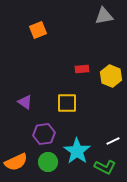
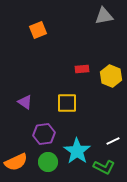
green L-shape: moved 1 px left
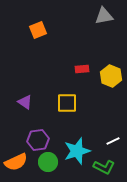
purple hexagon: moved 6 px left, 6 px down
cyan star: rotated 20 degrees clockwise
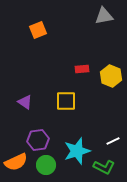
yellow square: moved 1 px left, 2 px up
green circle: moved 2 px left, 3 px down
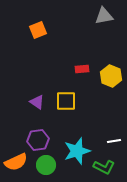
purple triangle: moved 12 px right
white line: moved 1 px right; rotated 16 degrees clockwise
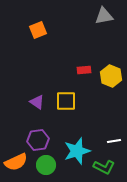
red rectangle: moved 2 px right, 1 px down
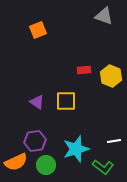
gray triangle: rotated 30 degrees clockwise
purple hexagon: moved 3 px left, 1 px down
cyan star: moved 1 px left, 2 px up
green L-shape: moved 1 px left; rotated 10 degrees clockwise
